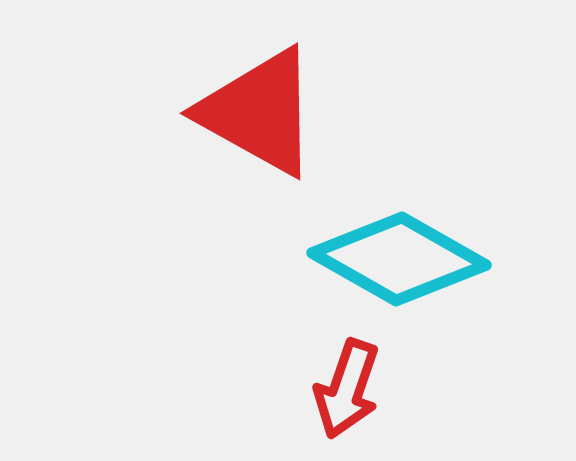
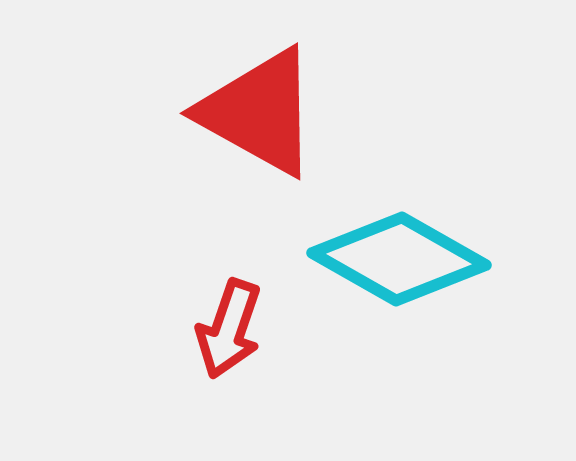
red arrow: moved 118 px left, 60 px up
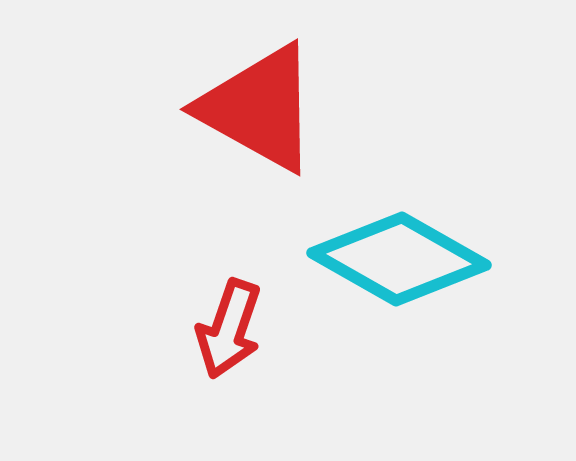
red triangle: moved 4 px up
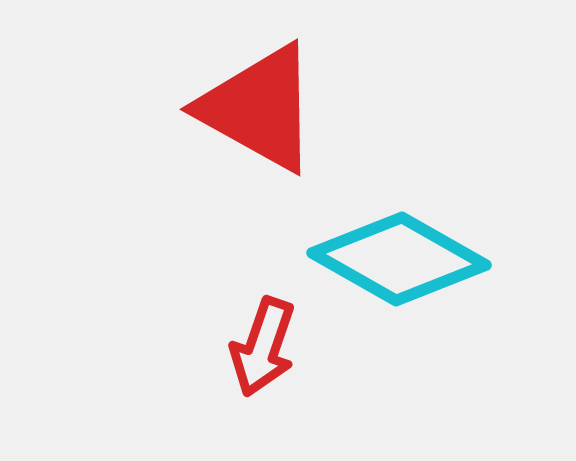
red arrow: moved 34 px right, 18 px down
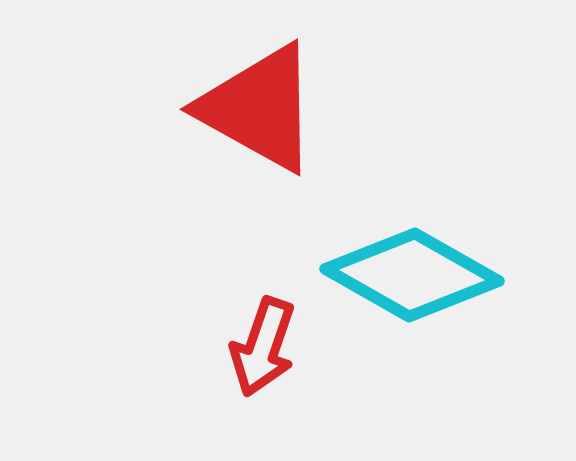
cyan diamond: moved 13 px right, 16 px down
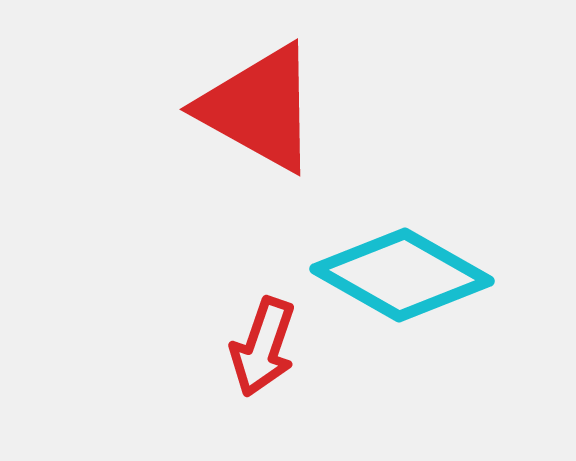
cyan diamond: moved 10 px left
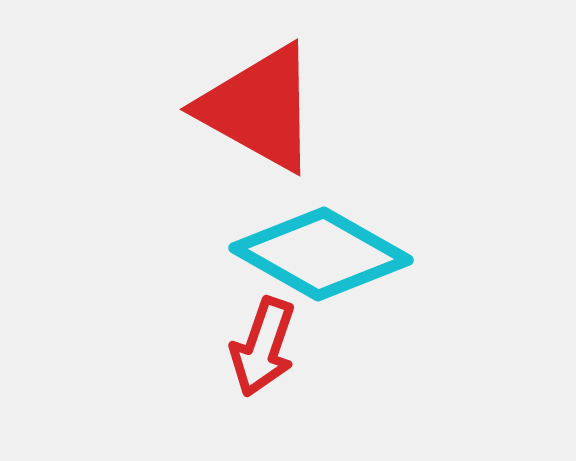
cyan diamond: moved 81 px left, 21 px up
